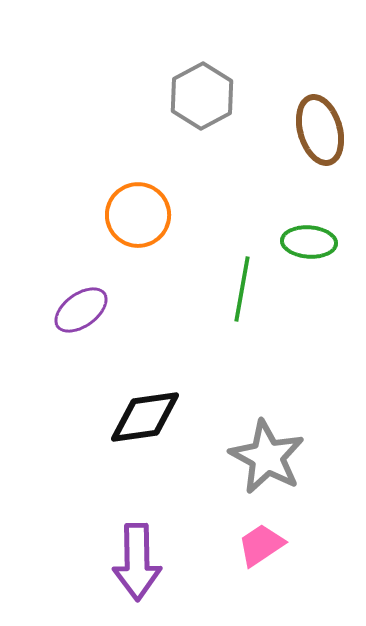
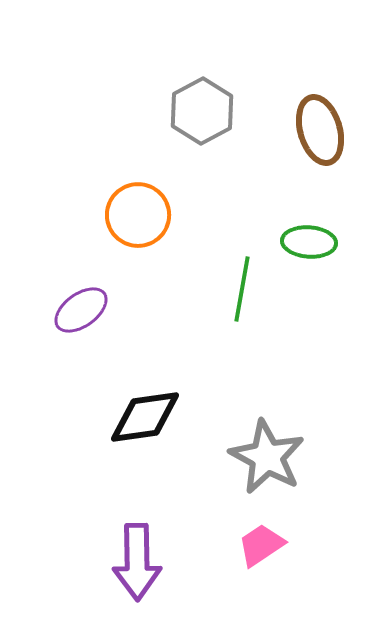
gray hexagon: moved 15 px down
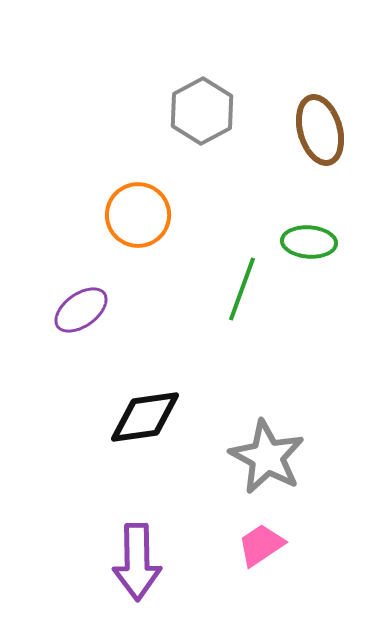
green line: rotated 10 degrees clockwise
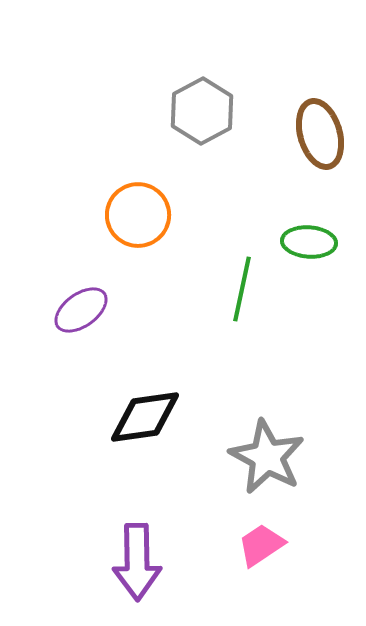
brown ellipse: moved 4 px down
green line: rotated 8 degrees counterclockwise
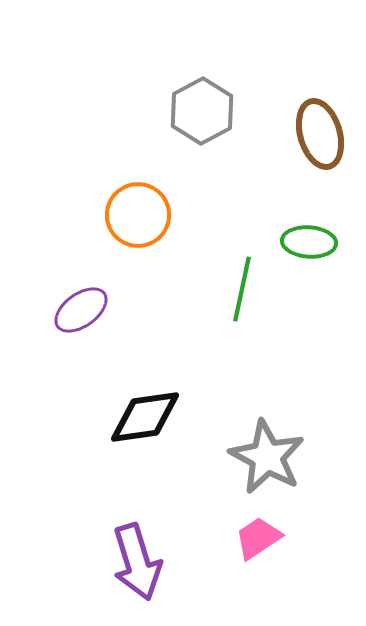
pink trapezoid: moved 3 px left, 7 px up
purple arrow: rotated 16 degrees counterclockwise
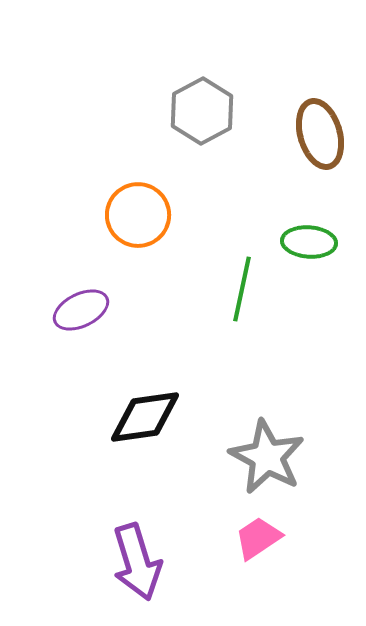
purple ellipse: rotated 10 degrees clockwise
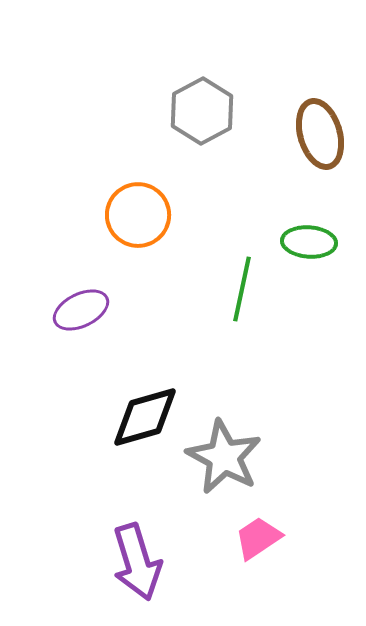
black diamond: rotated 8 degrees counterclockwise
gray star: moved 43 px left
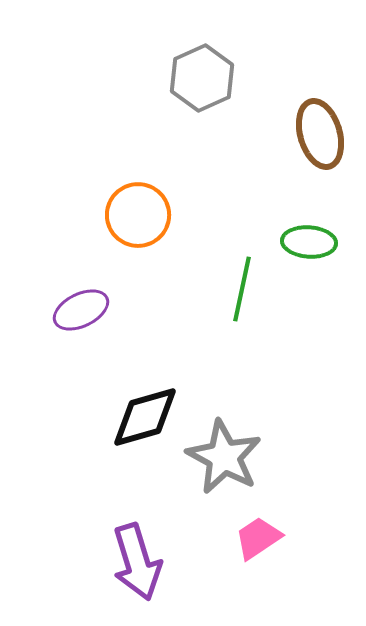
gray hexagon: moved 33 px up; rotated 4 degrees clockwise
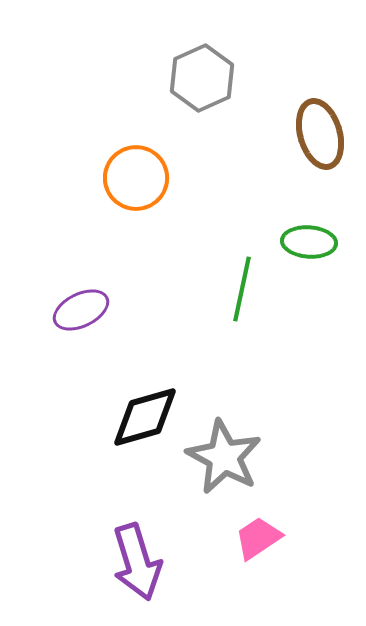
orange circle: moved 2 px left, 37 px up
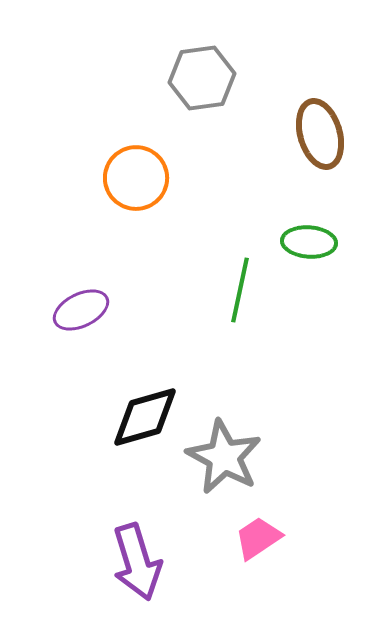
gray hexagon: rotated 16 degrees clockwise
green line: moved 2 px left, 1 px down
